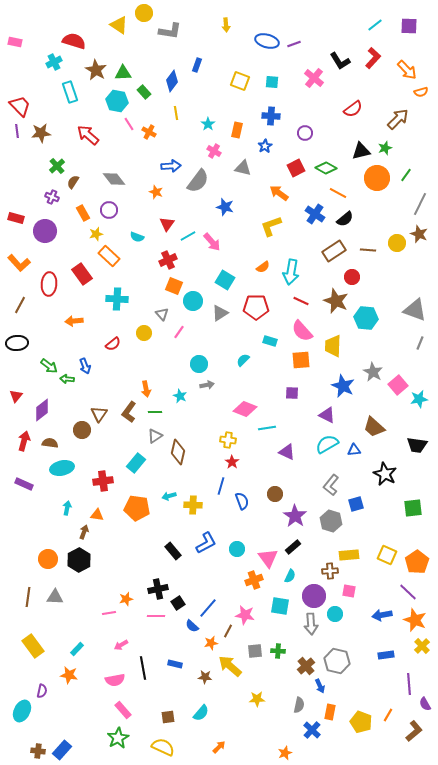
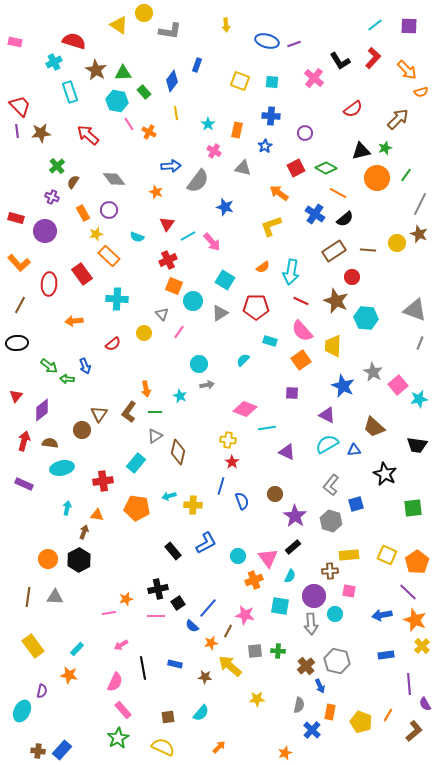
orange square at (301, 360): rotated 30 degrees counterclockwise
cyan circle at (237, 549): moved 1 px right, 7 px down
pink semicircle at (115, 680): moved 2 px down; rotated 54 degrees counterclockwise
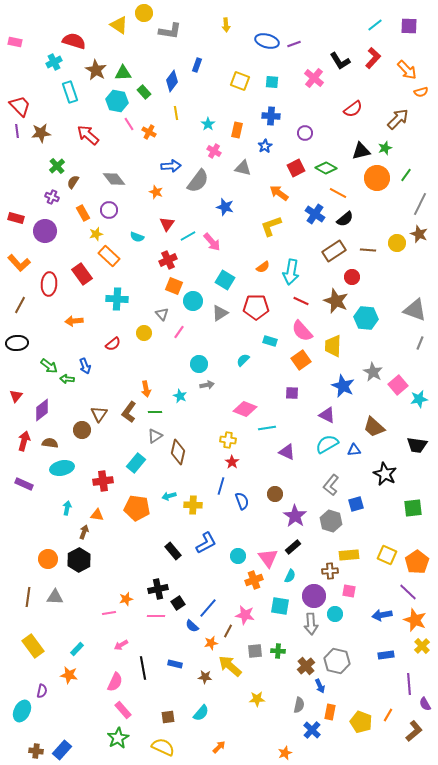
brown cross at (38, 751): moved 2 px left
